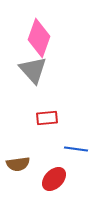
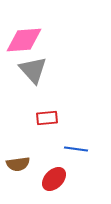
pink diamond: moved 15 px left, 2 px down; rotated 66 degrees clockwise
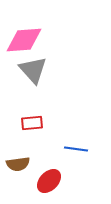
red rectangle: moved 15 px left, 5 px down
red ellipse: moved 5 px left, 2 px down
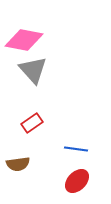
pink diamond: rotated 15 degrees clockwise
red rectangle: rotated 30 degrees counterclockwise
red ellipse: moved 28 px right
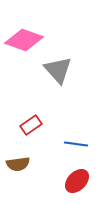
pink diamond: rotated 9 degrees clockwise
gray triangle: moved 25 px right
red rectangle: moved 1 px left, 2 px down
blue line: moved 5 px up
